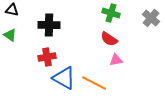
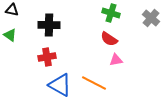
blue triangle: moved 4 px left, 7 px down
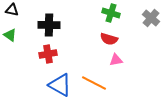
red semicircle: rotated 18 degrees counterclockwise
red cross: moved 1 px right, 3 px up
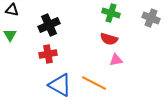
gray cross: rotated 18 degrees counterclockwise
black cross: rotated 25 degrees counterclockwise
green triangle: rotated 24 degrees clockwise
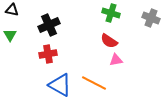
red semicircle: moved 2 px down; rotated 18 degrees clockwise
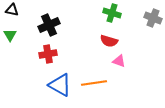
green cross: moved 1 px right
gray cross: moved 2 px right
red semicircle: rotated 18 degrees counterclockwise
pink triangle: moved 3 px right, 1 px down; rotated 32 degrees clockwise
orange line: rotated 35 degrees counterclockwise
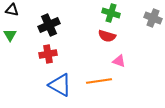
green cross: moved 1 px left
red semicircle: moved 2 px left, 5 px up
orange line: moved 5 px right, 2 px up
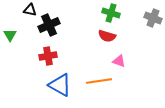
black triangle: moved 18 px right
red cross: moved 2 px down
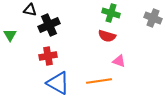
blue triangle: moved 2 px left, 2 px up
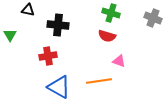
black triangle: moved 2 px left
black cross: moved 9 px right; rotated 30 degrees clockwise
blue triangle: moved 1 px right, 4 px down
